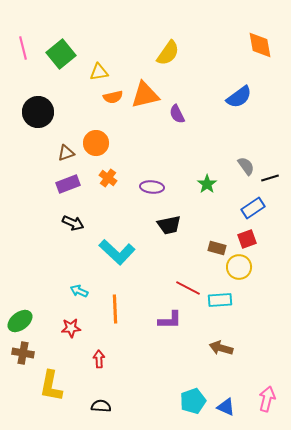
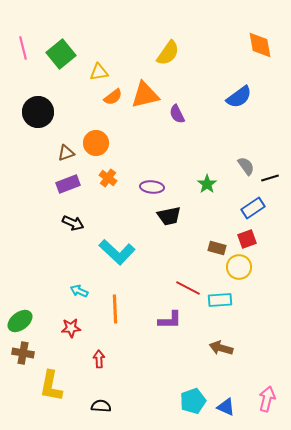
orange semicircle: rotated 24 degrees counterclockwise
black trapezoid: moved 9 px up
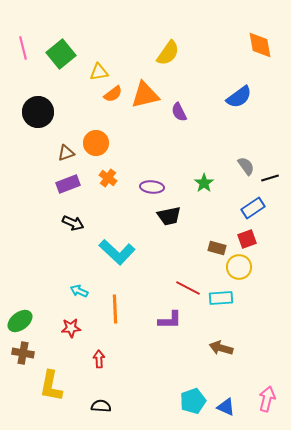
orange semicircle: moved 3 px up
purple semicircle: moved 2 px right, 2 px up
green star: moved 3 px left, 1 px up
cyan rectangle: moved 1 px right, 2 px up
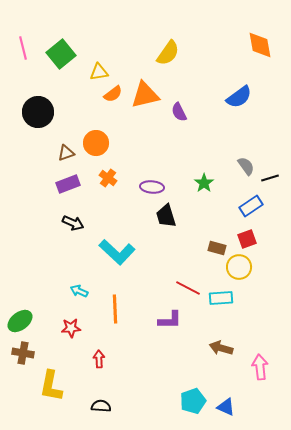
blue rectangle: moved 2 px left, 2 px up
black trapezoid: moved 3 px left; rotated 85 degrees clockwise
pink arrow: moved 7 px left, 32 px up; rotated 20 degrees counterclockwise
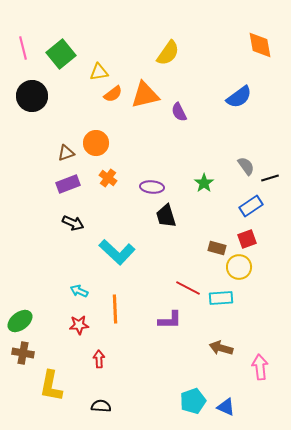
black circle: moved 6 px left, 16 px up
red star: moved 8 px right, 3 px up
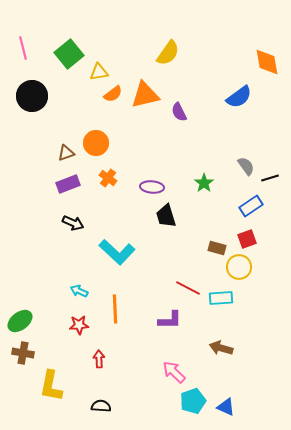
orange diamond: moved 7 px right, 17 px down
green square: moved 8 px right
pink arrow: moved 86 px left, 5 px down; rotated 40 degrees counterclockwise
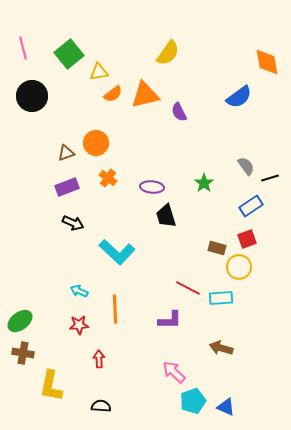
purple rectangle: moved 1 px left, 3 px down
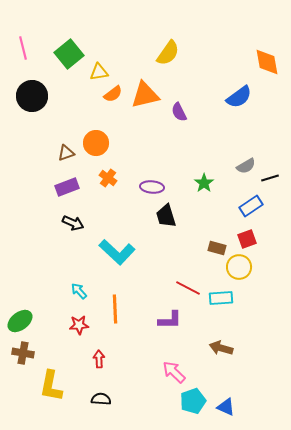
gray semicircle: rotated 96 degrees clockwise
cyan arrow: rotated 24 degrees clockwise
black semicircle: moved 7 px up
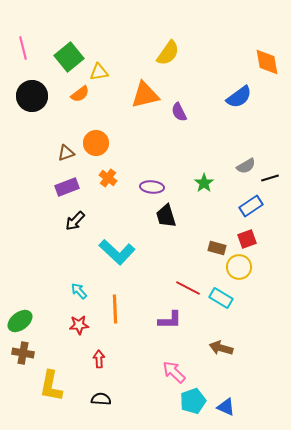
green square: moved 3 px down
orange semicircle: moved 33 px left
black arrow: moved 2 px right, 2 px up; rotated 110 degrees clockwise
cyan rectangle: rotated 35 degrees clockwise
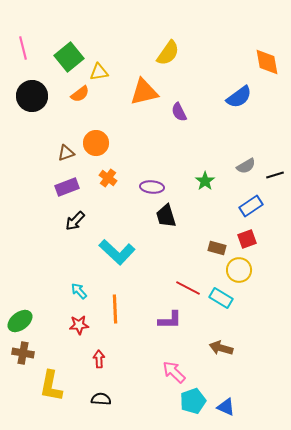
orange triangle: moved 1 px left, 3 px up
black line: moved 5 px right, 3 px up
green star: moved 1 px right, 2 px up
yellow circle: moved 3 px down
